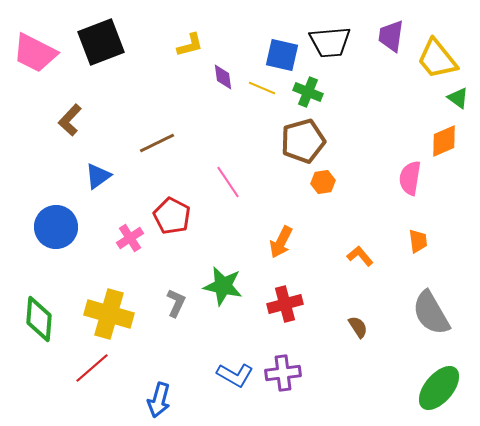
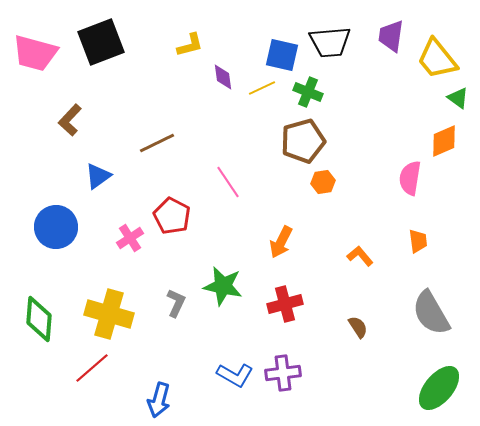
pink trapezoid: rotated 12 degrees counterclockwise
yellow line: rotated 48 degrees counterclockwise
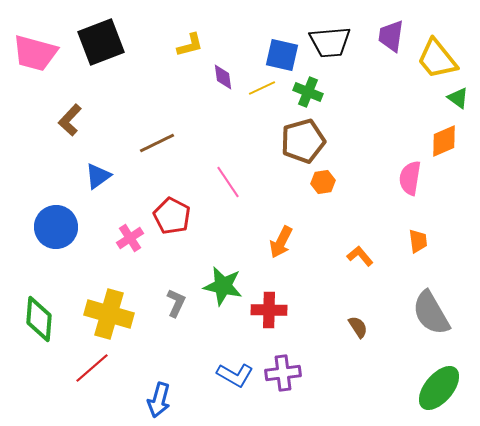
red cross: moved 16 px left, 6 px down; rotated 16 degrees clockwise
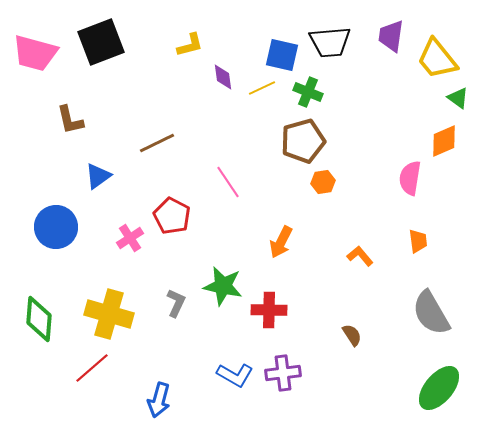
brown L-shape: rotated 56 degrees counterclockwise
brown semicircle: moved 6 px left, 8 px down
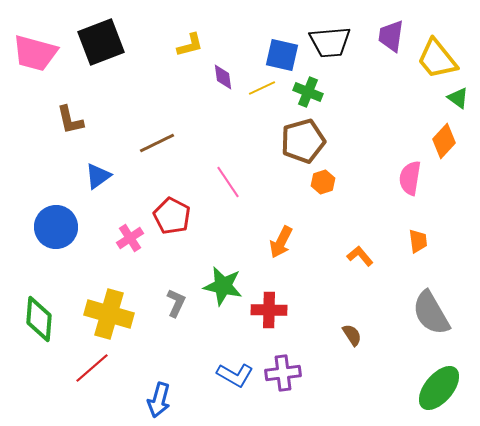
orange diamond: rotated 24 degrees counterclockwise
orange hexagon: rotated 10 degrees counterclockwise
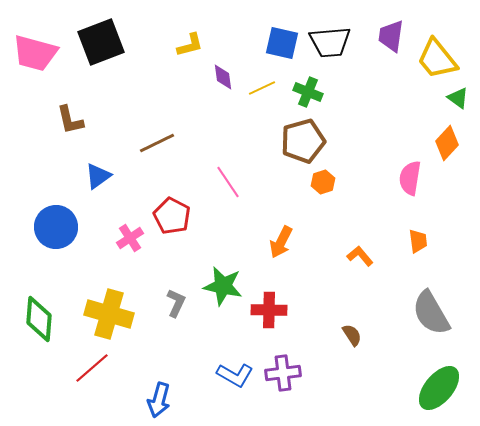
blue square: moved 12 px up
orange diamond: moved 3 px right, 2 px down
